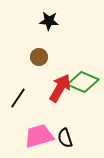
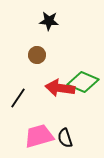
brown circle: moved 2 px left, 2 px up
red arrow: rotated 112 degrees counterclockwise
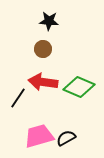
brown circle: moved 6 px right, 6 px up
green diamond: moved 4 px left, 5 px down
red arrow: moved 17 px left, 6 px up
black semicircle: moved 1 px right; rotated 78 degrees clockwise
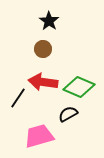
black star: rotated 30 degrees clockwise
black semicircle: moved 2 px right, 24 px up
